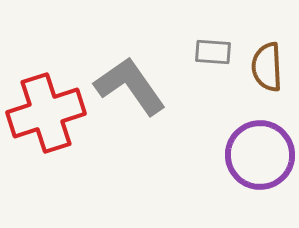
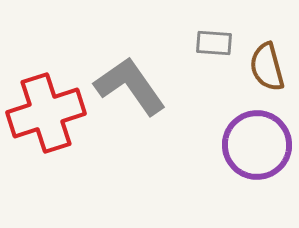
gray rectangle: moved 1 px right, 9 px up
brown semicircle: rotated 12 degrees counterclockwise
purple circle: moved 3 px left, 10 px up
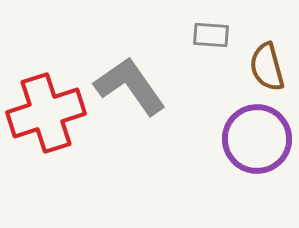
gray rectangle: moved 3 px left, 8 px up
purple circle: moved 6 px up
